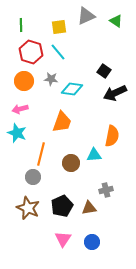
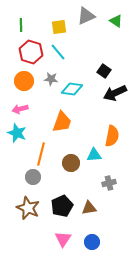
gray cross: moved 3 px right, 7 px up
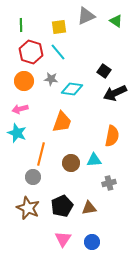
cyan triangle: moved 5 px down
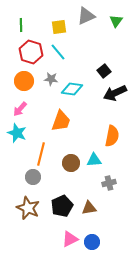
green triangle: rotated 32 degrees clockwise
black square: rotated 16 degrees clockwise
pink arrow: rotated 35 degrees counterclockwise
orange trapezoid: moved 1 px left, 1 px up
pink triangle: moved 7 px right; rotated 30 degrees clockwise
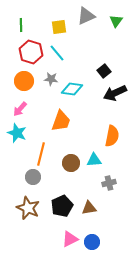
cyan line: moved 1 px left, 1 px down
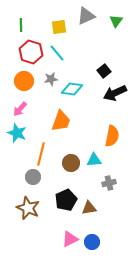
gray star: rotated 16 degrees counterclockwise
black pentagon: moved 4 px right, 6 px up
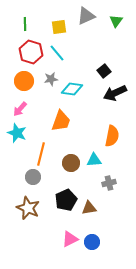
green line: moved 4 px right, 1 px up
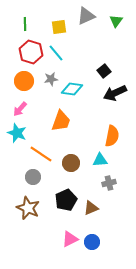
cyan line: moved 1 px left
orange line: rotated 70 degrees counterclockwise
cyan triangle: moved 6 px right
brown triangle: moved 2 px right; rotated 14 degrees counterclockwise
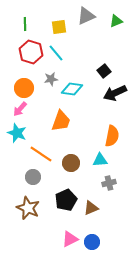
green triangle: rotated 32 degrees clockwise
orange circle: moved 7 px down
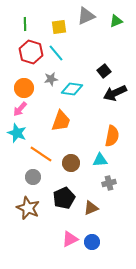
black pentagon: moved 2 px left, 2 px up
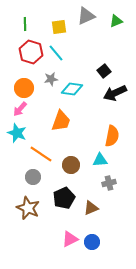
brown circle: moved 2 px down
